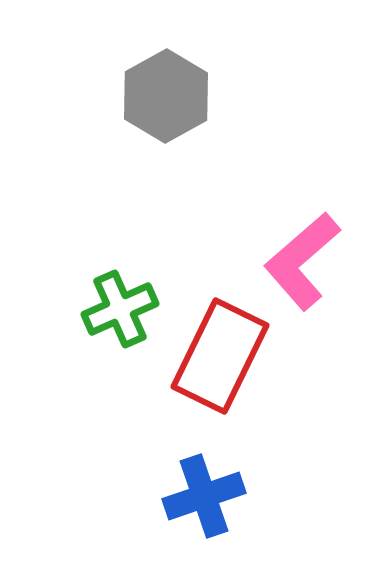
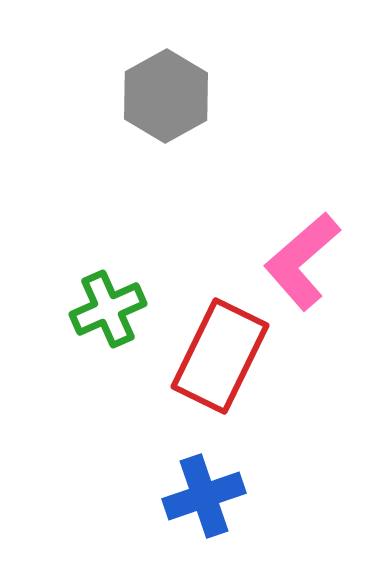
green cross: moved 12 px left
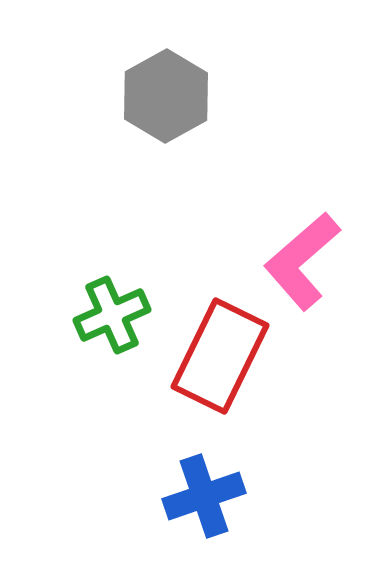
green cross: moved 4 px right, 6 px down
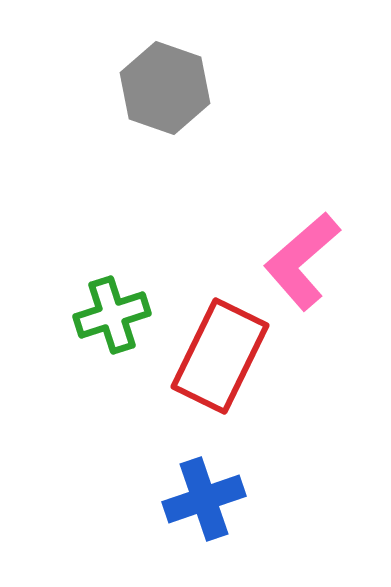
gray hexagon: moved 1 px left, 8 px up; rotated 12 degrees counterclockwise
green cross: rotated 6 degrees clockwise
blue cross: moved 3 px down
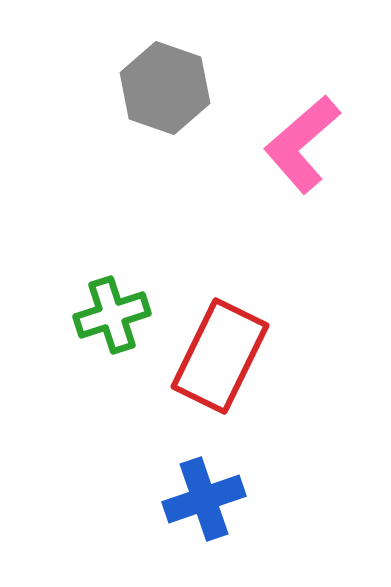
pink L-shape: moved 117 px up
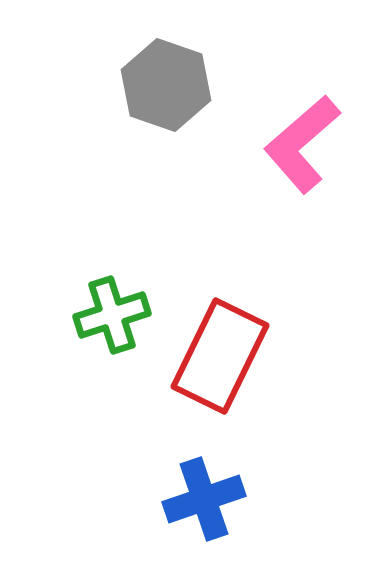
gray hexagon: moved 1 px right, 3 px up
